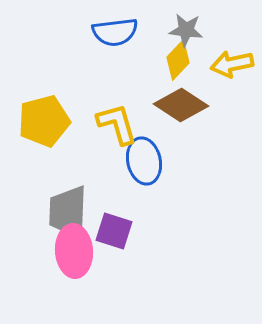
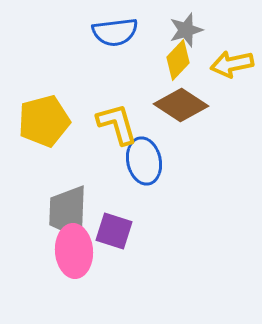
gray star: rotated 24 degrees counterclockwise
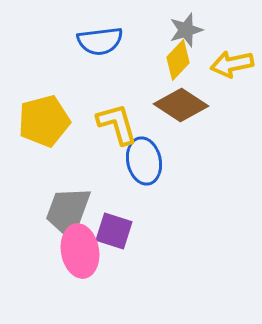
blue semicircle: moved 15 px left, 9 px down
gray trapezoid: rotated 18 degrees clockwise
pink ellipse: moved 6 px right; rotated 6 degrees counterclockwise
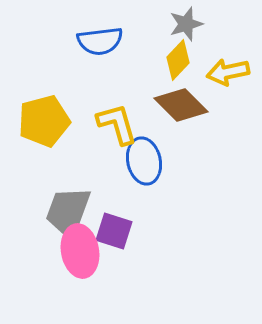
gray star: moved 6 px up
yellow arrow: moved 4 px left, 8 px down
brown diamond: rotated 12 degrees clockwise
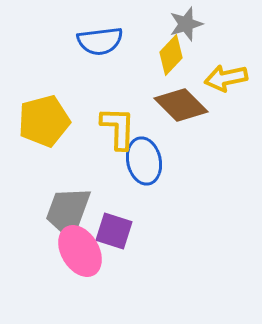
yellow diamond: moved 7 px left, 5 px up
yellow arrow: moved 2 px left, 6 px down
yellow L-shape: moved 1 px right, 4 px down; rotated 18 degrees clockwise
pink ellipse: rotated 21 degrees counterclockwise
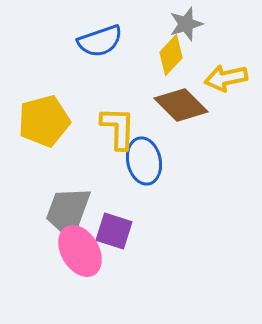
blue semicircle: rotated 12 degrees counterclockwise
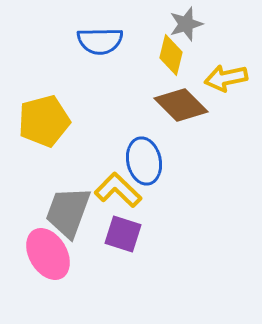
blue semicircle: rotated 18 degrees clockwise
yellow diamond: rotated 30 degrees counterclockwise
yellow L-shape: moved 62 px down; rotated 48 degrees counterclockwise
purple square: moved 9 px right, 3 px down
pink ellipse: moved 32 px left, 3 px down
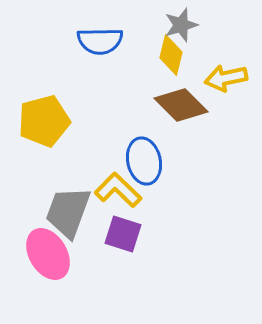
gray star: moved 5 px left, 1 px down
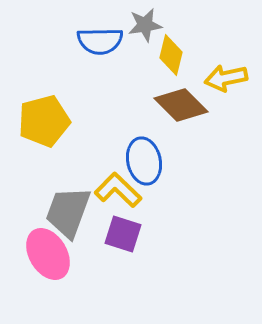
gray star: moved 36 px left; rotated 8 degrees clockwise
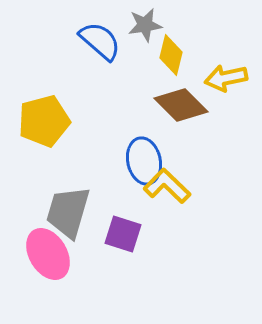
blue semicircle: rotated 138 degrees counterclockwise
yellow L-shape: moved 49 px right, 4 px up
gray trapezoid: rotated 4 degrees counterclockwise
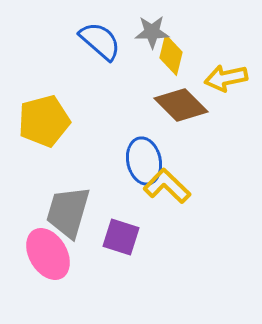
gray star: moved 7 px right, 7 px down; rotated 8 degrees clockwise
purple square: moved 2 px left, 3 px down
